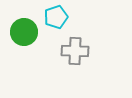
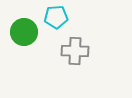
cyan pentagon: rotated 15 degrees clockwise
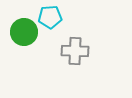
cyan pentagon: moved 6 px left
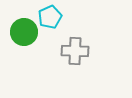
cyan pentagon: rotated 20 degrees counterclockwise
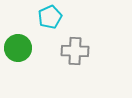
green circle: moved 6 px left, 16 px down
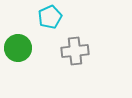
gray cross: rotated 8 degrees counterclockwise
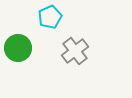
gray cross: rotated 32 degrees counterclockwise
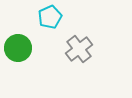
gray cross: moved 4 px right, 2 px up
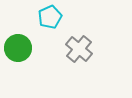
gray cross: rotated 12 degrees counterclockwise
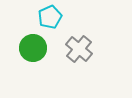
green circle: moved 15 px right
